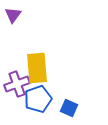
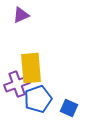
purple triangle: moved 8 px right; rotated 30 degrees clockwise
yellow rectangle: moved 6 px left
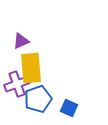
purple triangle: moved 26 px down
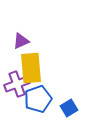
blue square: rotated 36 degrees clockwise
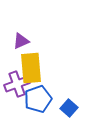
blue square: rotated 18 degrees counterclockwise
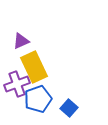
yellow rectangle: moved 3 px right, 1 px up; rotated 20 degrees counterclockwise
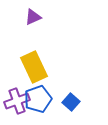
purple triangle: moved 12 px right, 24 px up
purple cross: moved 17 px down
blue square: moved 2 px right, 6 px up
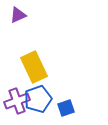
purple triangle: moved 15 px left, 2 px up
blue square: moved 5 px left, 6 px down; rotated 30 degrees clockwise
